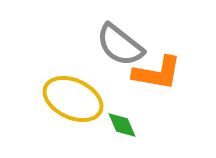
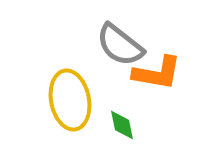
yellow ellipse: moved 3 px left, 1 px down; rotated 54 degrees clockwise
green diamond: rotated 12 degrees clockwise
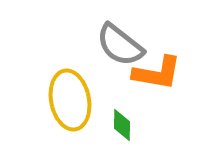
green diamond: rotated 12 degrees clockwise
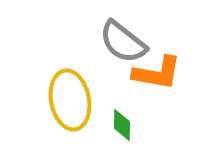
gray semicircle: moved 3 px right, 3 px up
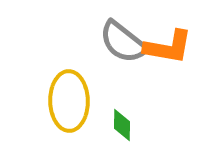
orange L-shape: moved 11 px right, 26 px up
yellow ellipse: moved 1 px left, 1 px down; rotated 10 degrees clockwise
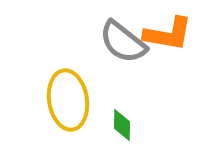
orange L-shape: moved 13 px up
yellow ellipse: moved 1 px left, 1 px up; rotated 8 degrees counterclockwise
